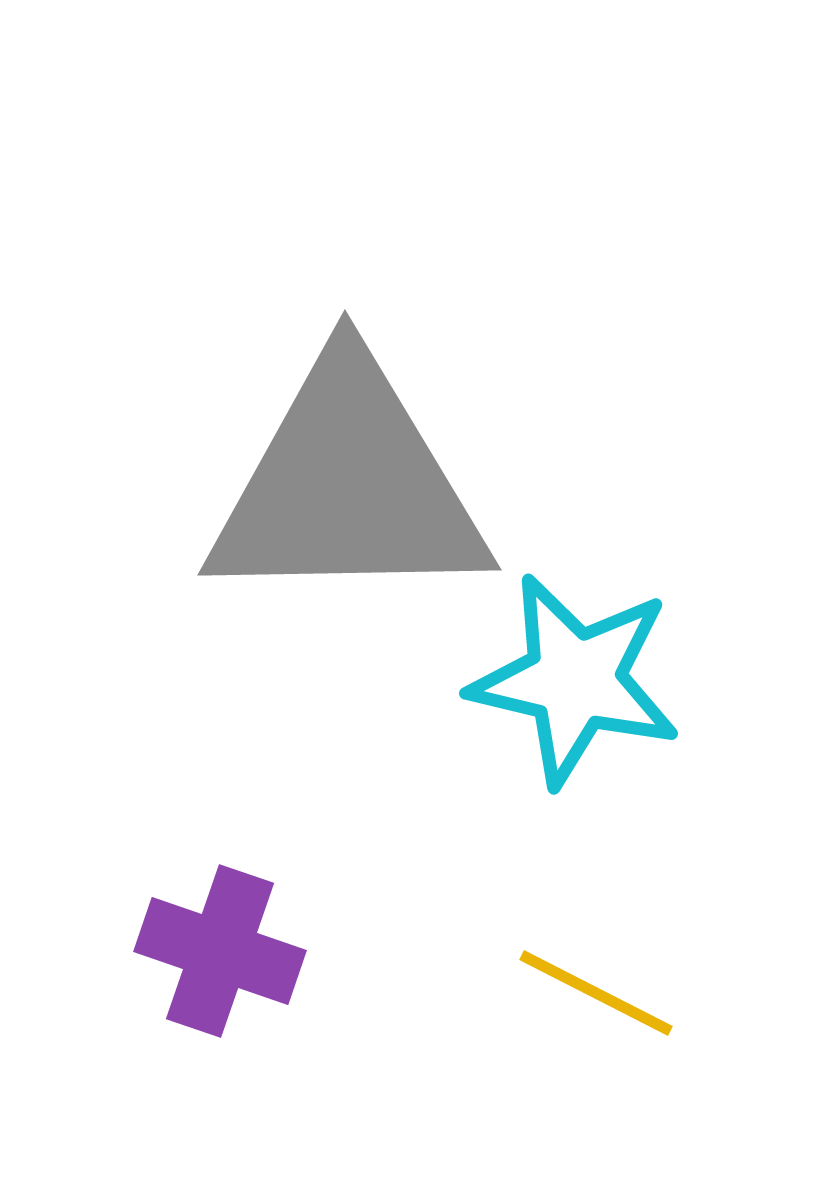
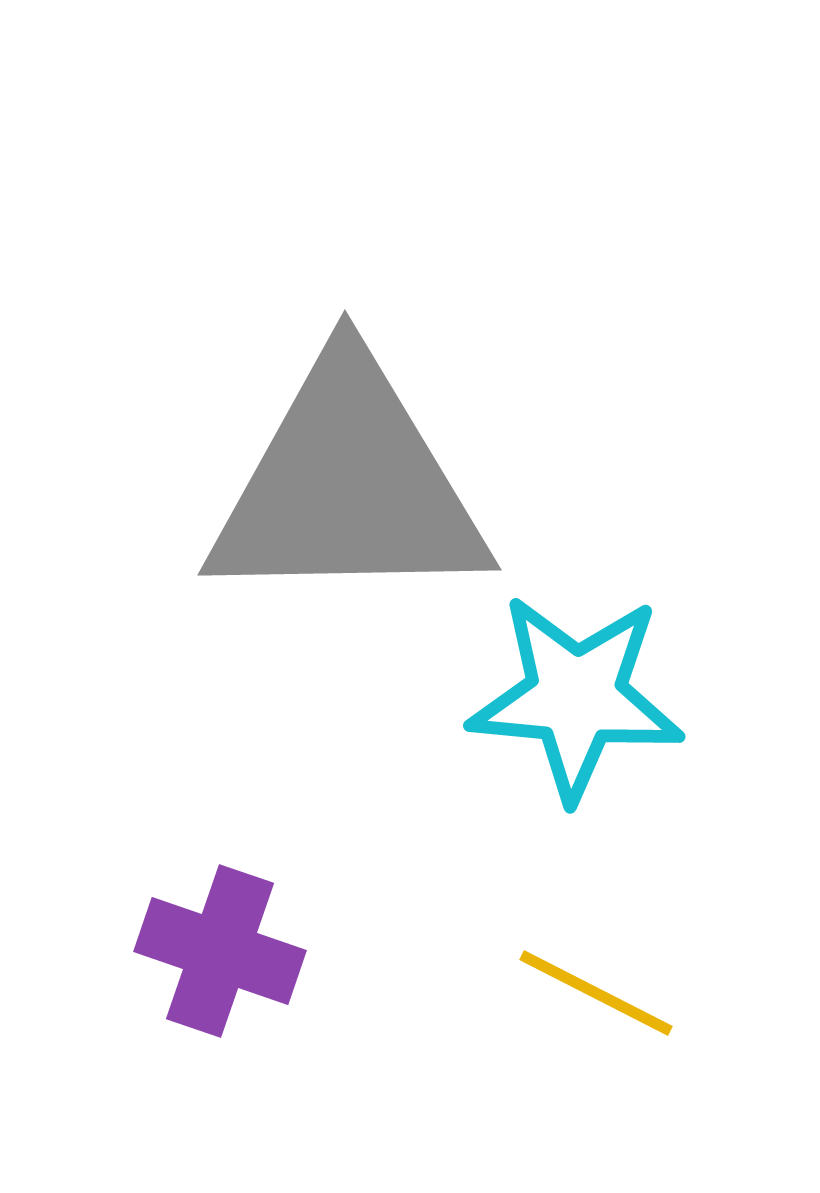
cyan star: moved 1 px right, 17 px down; rotated 8 degrees counterclockwise
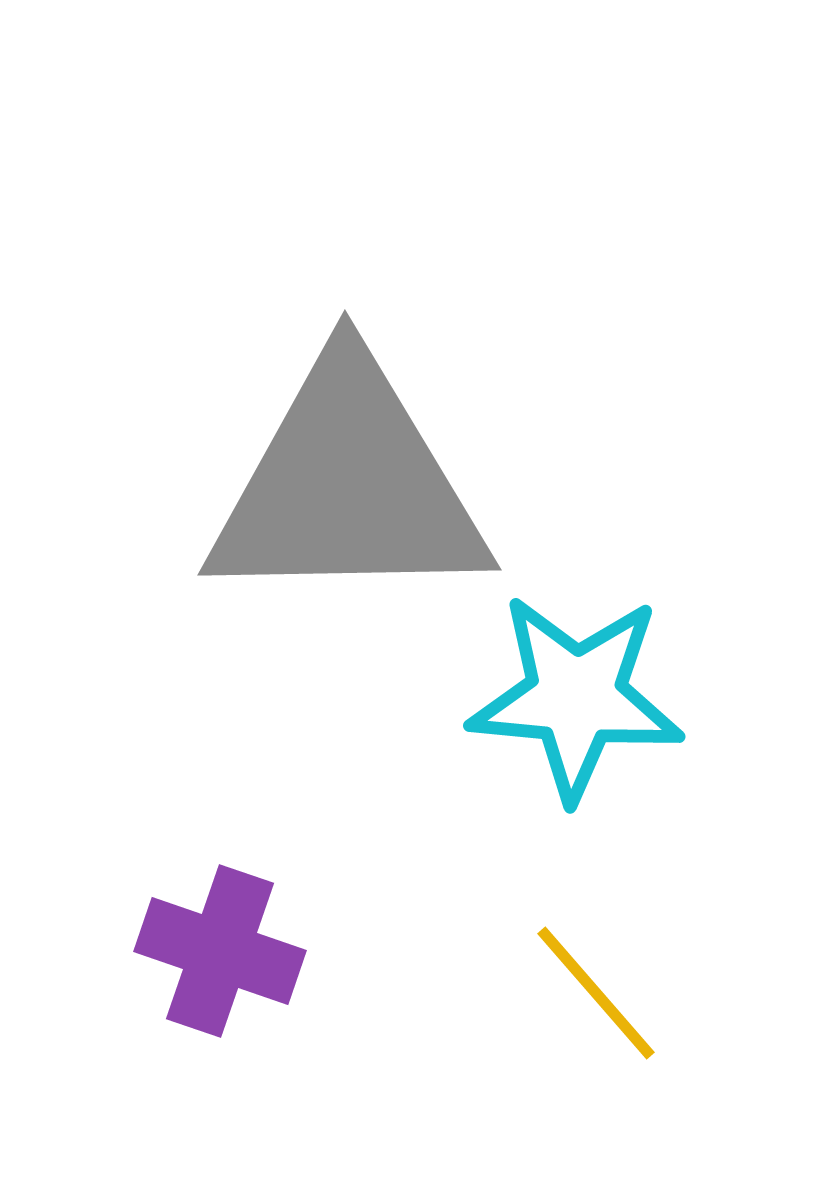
yellow line: rotated 22 degrees clockwise
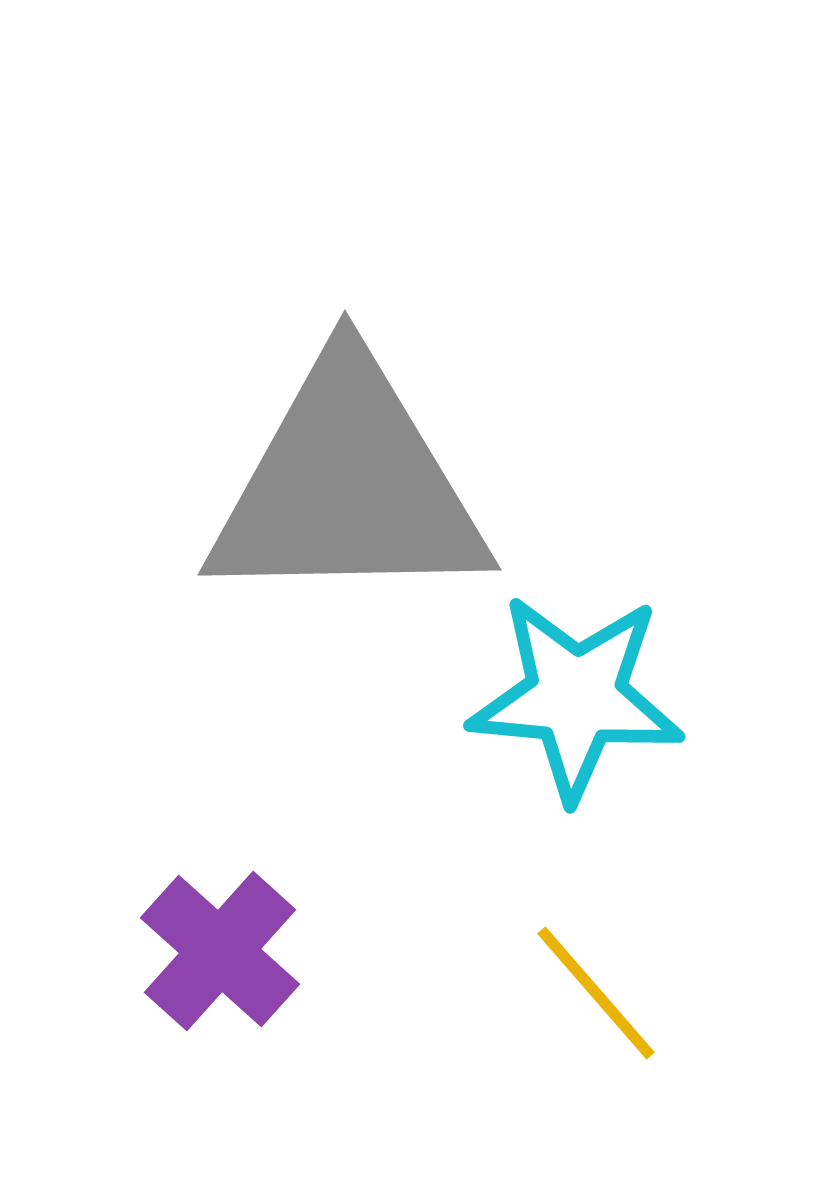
purple cross: rotated 23 degrees clockwise
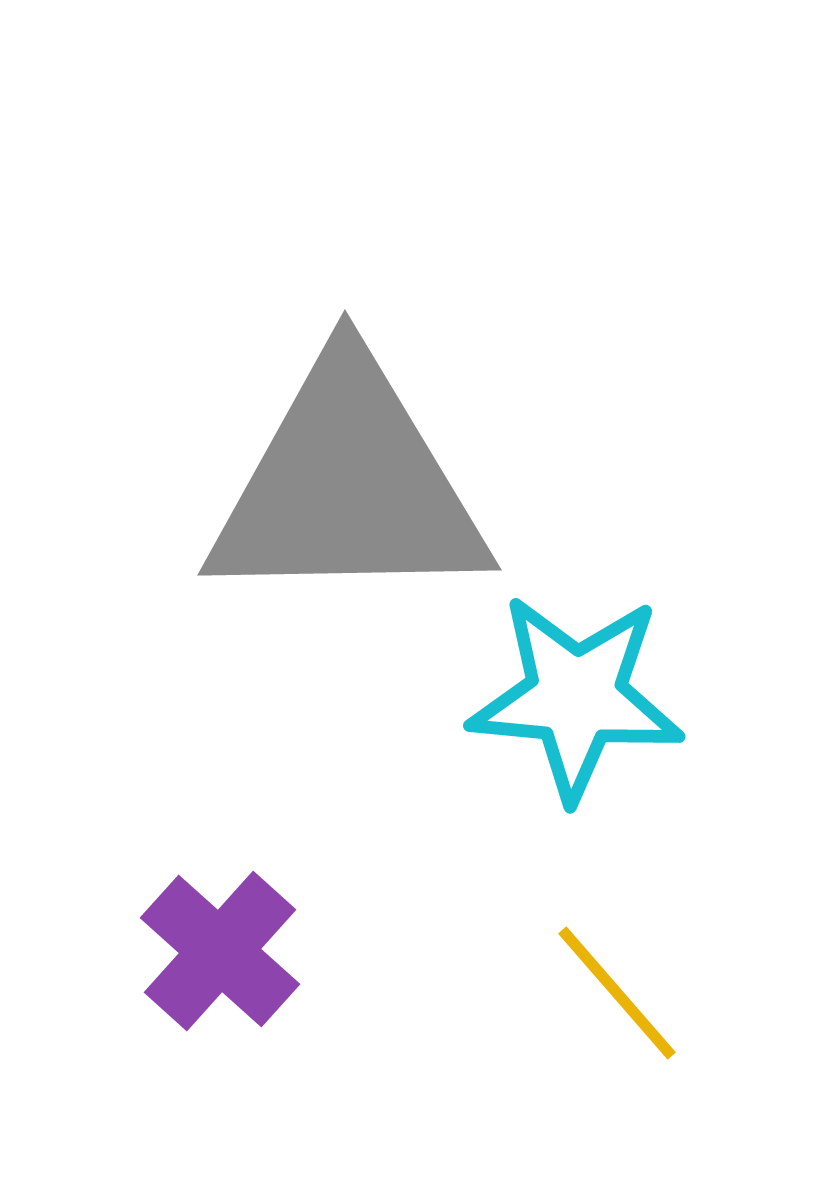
yellow line: moved 21 px right
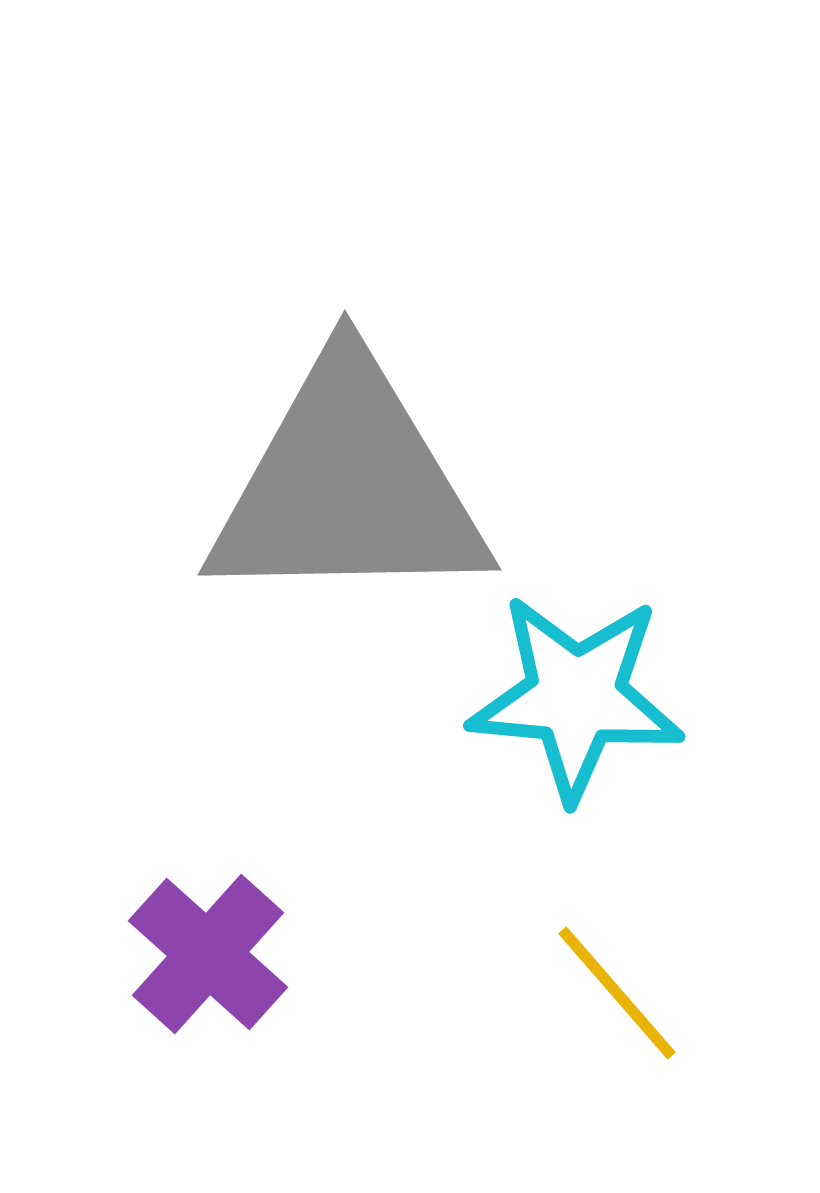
purple cross: moved 12 px left, 3 px down
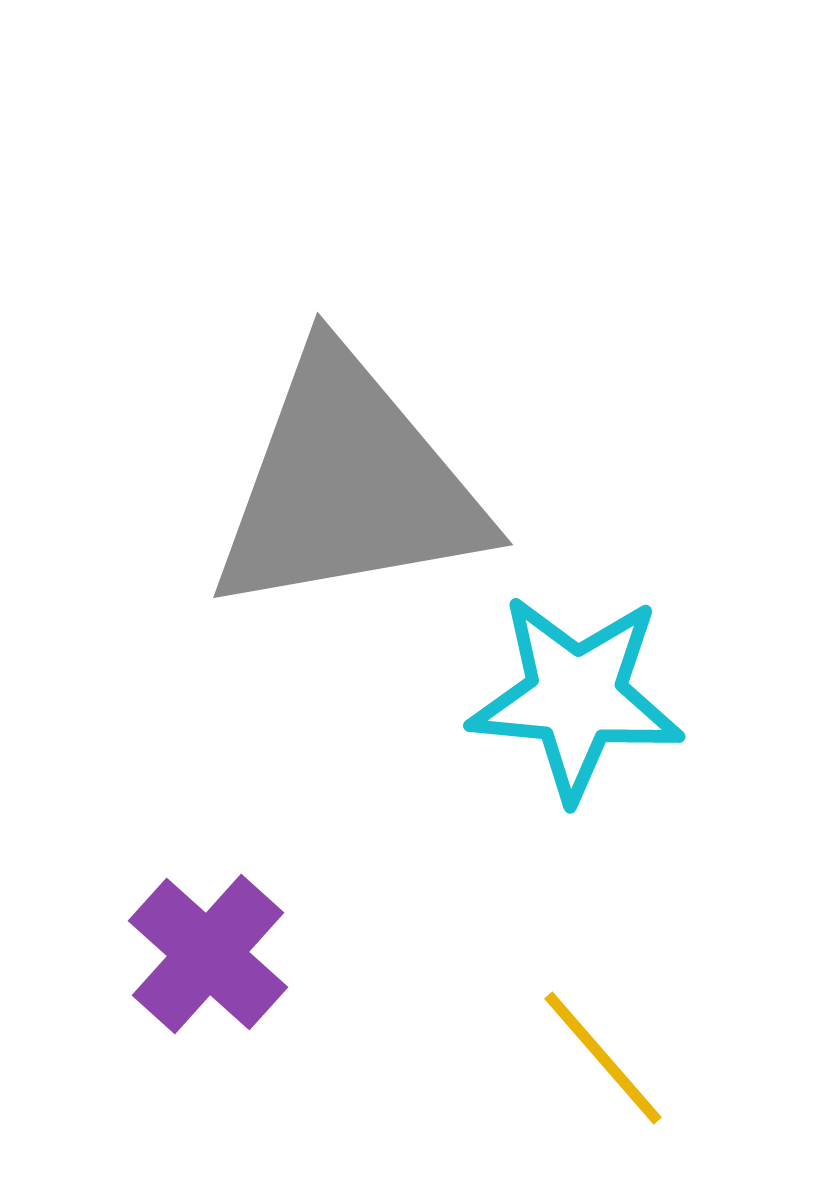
gray triangle: rotated 9 degrees counterclockwise
yellow line: moved 14 px left, 65 px down
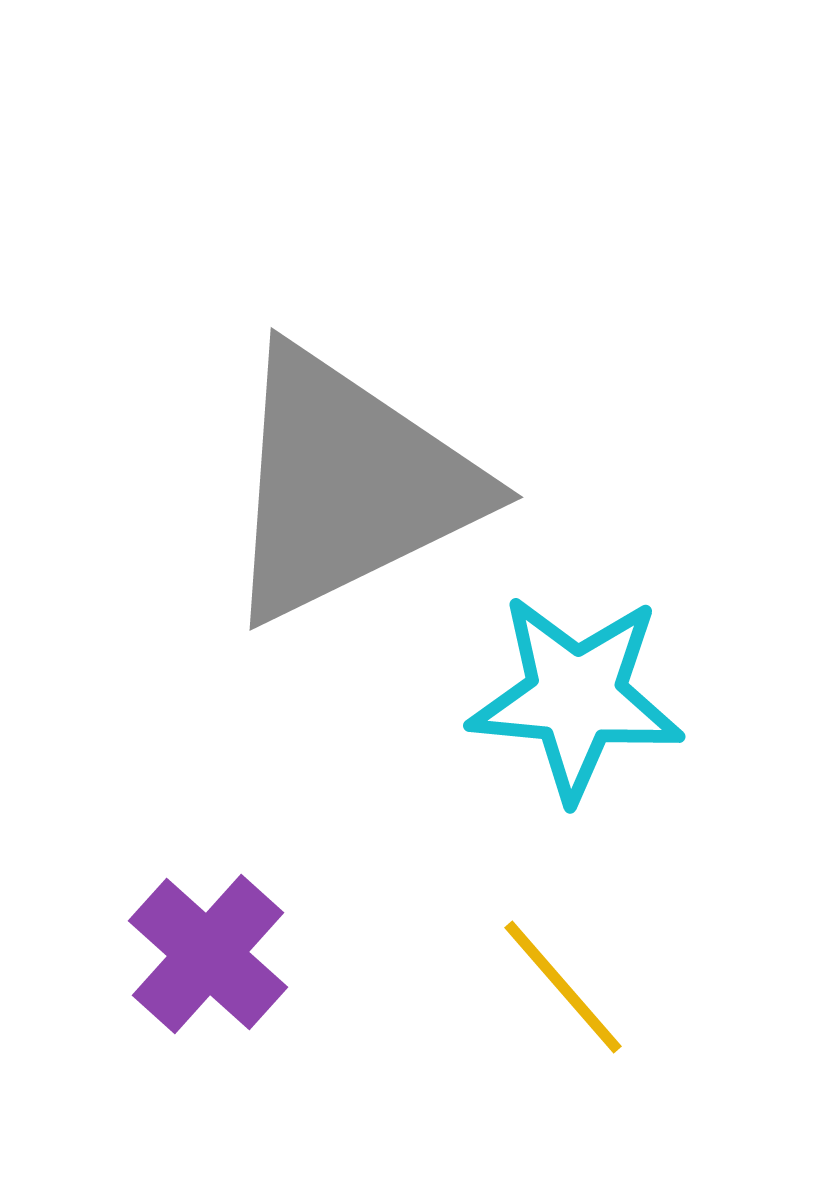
gray triangle: rotated 16 degrees counterclockwise
yellow line: moved 40 px left, 71 px up
